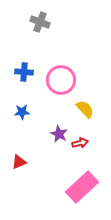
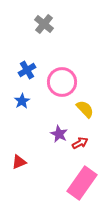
gray cross: moved 4 px right, 2 px down; rotated 18 degrees clockwise
blue cross: moved 3 px right, 2 px up; rotated 36 degrees counterclockwise
pink circle: moved 1 px right, 2 px down
blue star: moved 11 px up; rotated 28 degrees counterclockwise
red arrow: rotated 14 degrees counterclockwise
pink rectangle: moved 4 px up; rotated 12 degrees counterclockwise
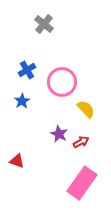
yellow semicircle: moved 1 px right
red arrow: moved 1 px right, 1 px up
red triangle: moved 2 px left, 1 px up; rotated 42 degrees clockwise
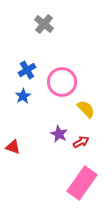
blue star: moved 1 px right, 5 px up
red triangle: moved 4 px left, 14 px up
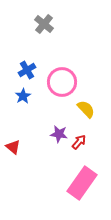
purple star: rotated 18 degrees counterclockwise
red arrow: moved 2 px left; rotated 21 degrees counterclockwise
red triangle: rotated 21 degrees clockwise
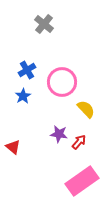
pink rectangle: moved 2 px up; rotated 20 degrees clockwise
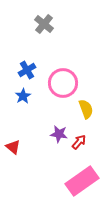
pink circle: moved 1 px right, 1 px down
yellow semicircle: rotated 24 degrees clockwise
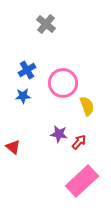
gray cross: moved 2 px right
blue star: rotated 28 degrees clockwise
yellow semicircle: moved 1 px right, 3 px up
pink rectangle: rotated 8 degrees counterclockwise
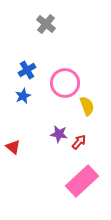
pink circle: moved 2 px right
blue star: rotated 21 degrees counterclockwise
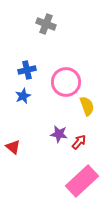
gray cross: rotated 18 degrees counterclockwise
blue cross: rotated 18 degrees clockwise
pink circle: moved 1 px right, 1 px up
